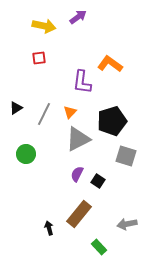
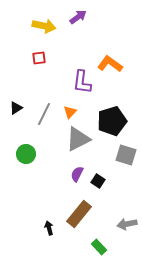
gray square: moved 1 px up
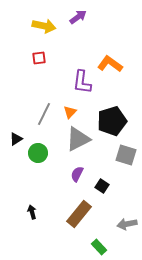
black triangle: moved 31 px down
green circle: moved 12 px right, 1 px up
black square: moved 4 px right, 5 px down
black arrow: moved 17 px left, 16 px up
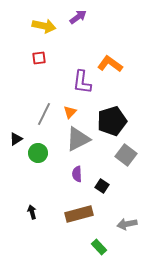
gray square: rotated 20 degrees clockwise
purple semicircle: rotated 28 degrees counterclockwise
brown rectangle: rotated 36 degrees clockwise
